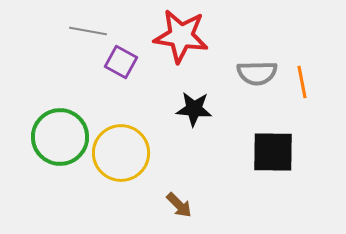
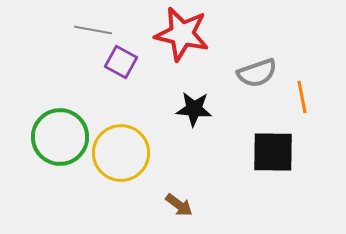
gray line: moved 5 px right, 1 px up
red star: moved 1 px right, 2 px up; rotated 4 degrees clockwise
gray semicircle: rotated 18 degrees counterclockwise
orange line: moved 15 px down
brown arrow: rotated 8 degrees counterclockwise
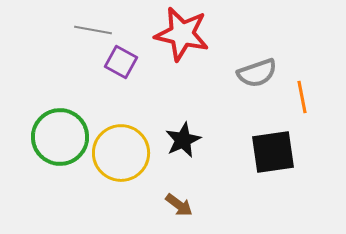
black star: moved 11 px left, 31 px down; rotated 30 degrees counterclockwise
black square: rotated 9 degrees counterclockwise
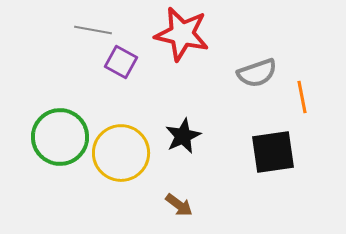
black star: moved 4 px up
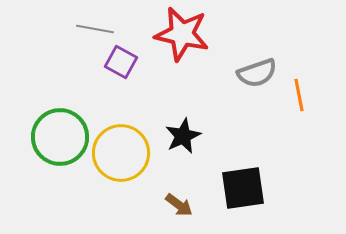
gray line: moved 2 px right, 1 px up
orange line: moved 3 px left, 2 px up
black square: moved 30 px left, 36 px down
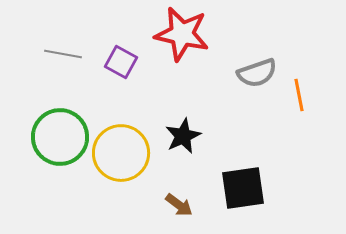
gray line: moved 32 px left, 25 px down
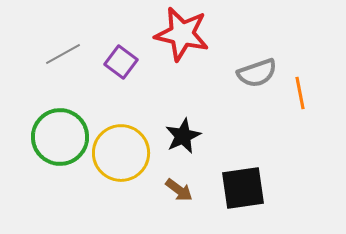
gray line: rotated 39 degrees counterclockwise
purple square: rotated 8 degrees clockwise
orange line: moved 1 px right, 2 px up
brown arrow: moved 15 px up
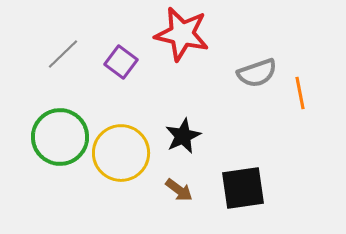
gray line: rotated 15 degrees counterclockwise
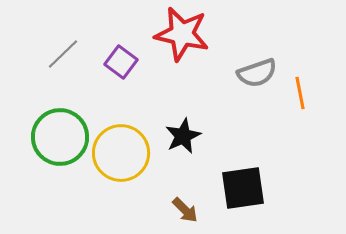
brown arrow: moved 6 px right, 20 px down; rotated 8 degrees clockwise
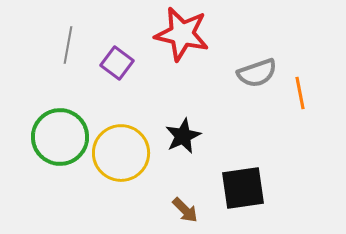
gray line: moved 5 px right, 9 px up; rotated 36 degrees counterclockwise
purple square: moved 4 px left, 1 px down
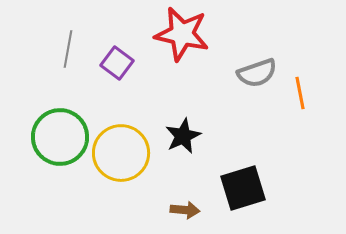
gray line: moved 4 px down
black square: rotated 9 degrees counterclockwise
brown arrow: rotated 40 degrees counterclockwise
